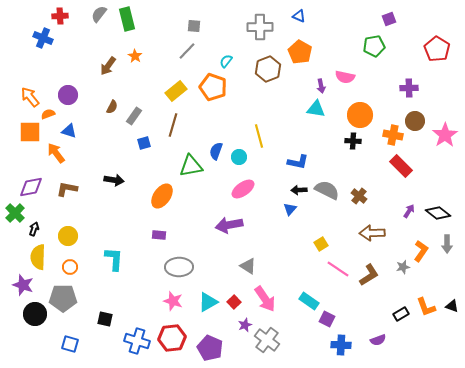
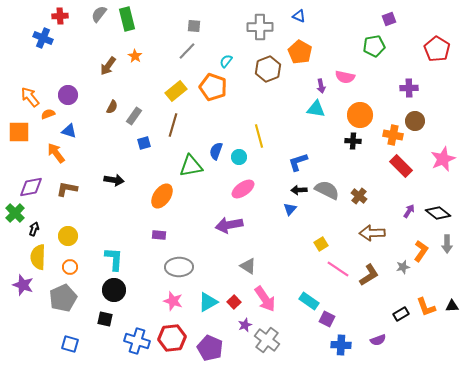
orange square at (30, 132): moved 11 px left
pink star at (445, 135): moved 2 px left, 24 px down; rotated 10 degrees clockwise
blue L-shape at (298, 162): rotated 150 degrees clockwise
gray pentagon at (63, 298): rotated 24 degrees counterclockwise
black triangle at (452, 306): rotated 24 degrees counterclockwise
black circle at (35, 314): moved 79 px right, 24 px up
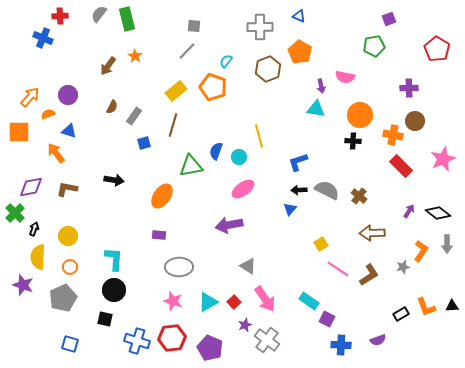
orange arrow at (30, 97): rotated 80 degrees clockwise
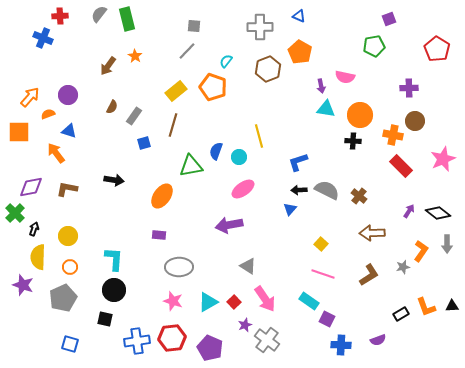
cyan triangle at (316, 109): moved 10 px right
yellow square at (321, 244): rotated 16 degrees counterclockwise
pink line at (338, 269): moved 15 px left, 5 px down; rotated 15 degrees counterclockwise
blue cross at (137, 341): rotated 25 degrees counterclockwise
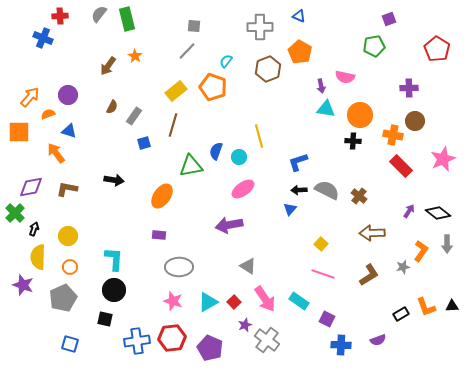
cyan rectangle at (309, 301): moved 10 px left
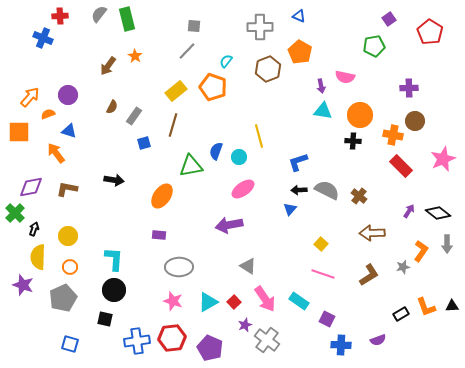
purple square at (389, 19): rotated 16 degrees counterclockwise
red pentagon at (437, 49): moved 7 px left, 17 px up
cyan triangle at (326, 109): moved 3 px left, 2 px down
